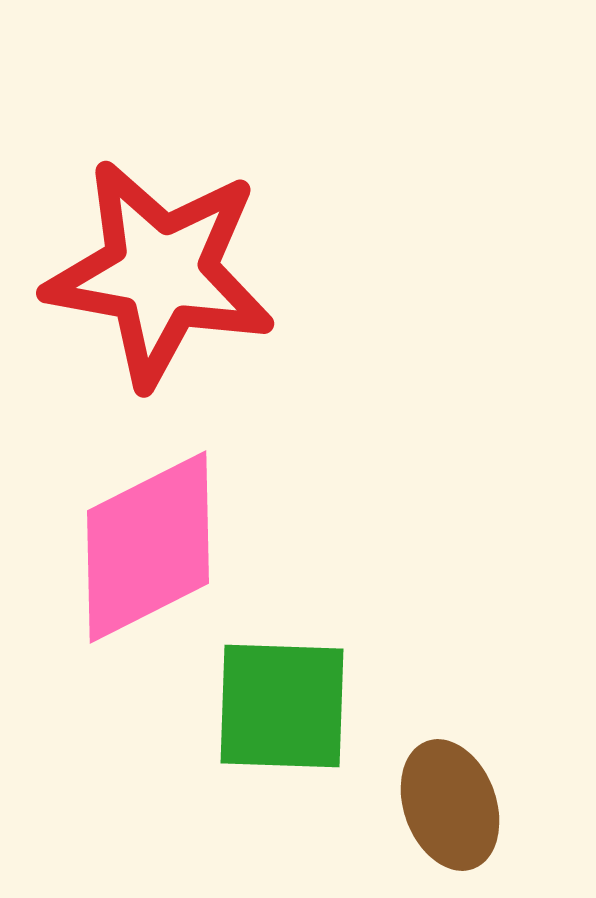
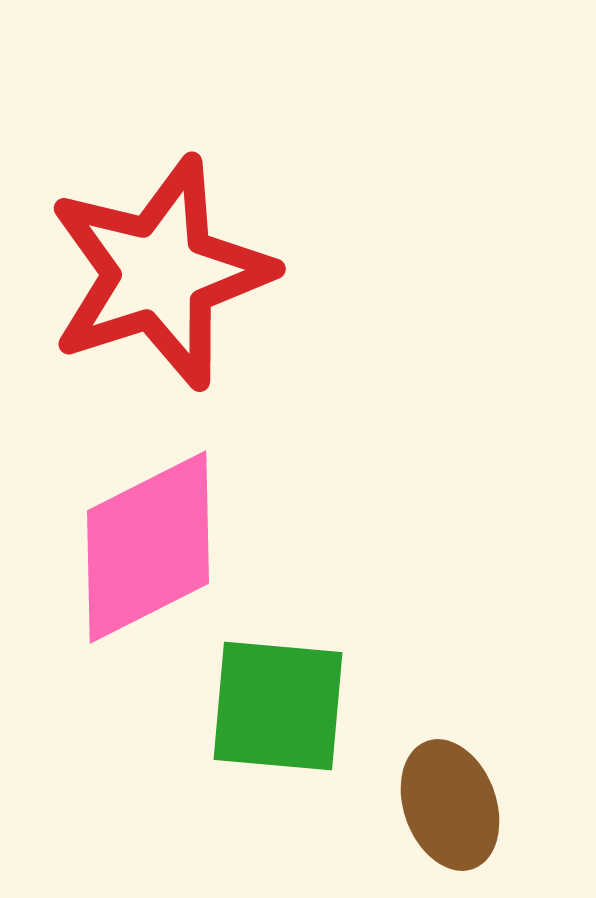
red star: rotated 28 degrees counterclockwise
green square: moved 4 px left; rotated 3 degrees clockwise
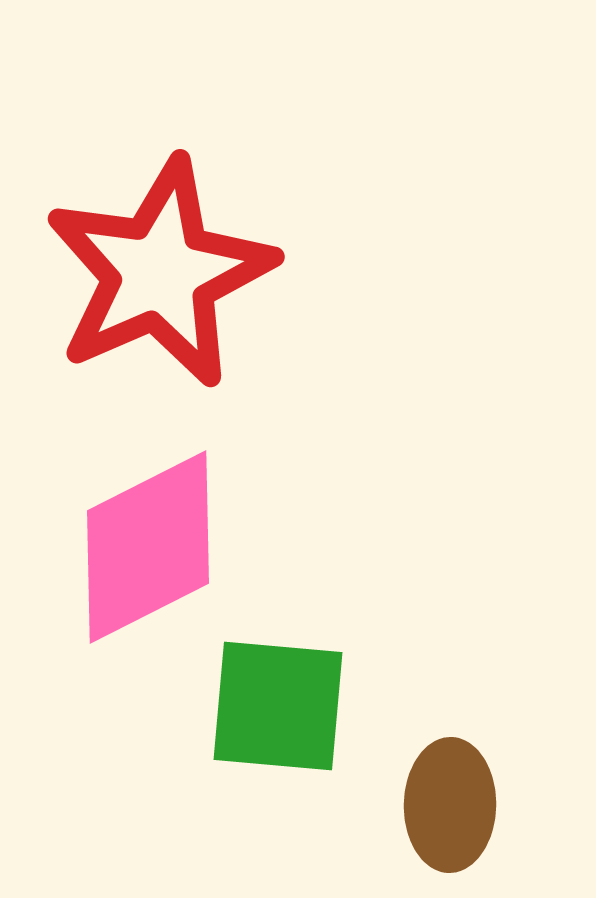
red star: rotated 6 degrees counterclockwise
brown ellipse: rotated 21 degrees clockwise
